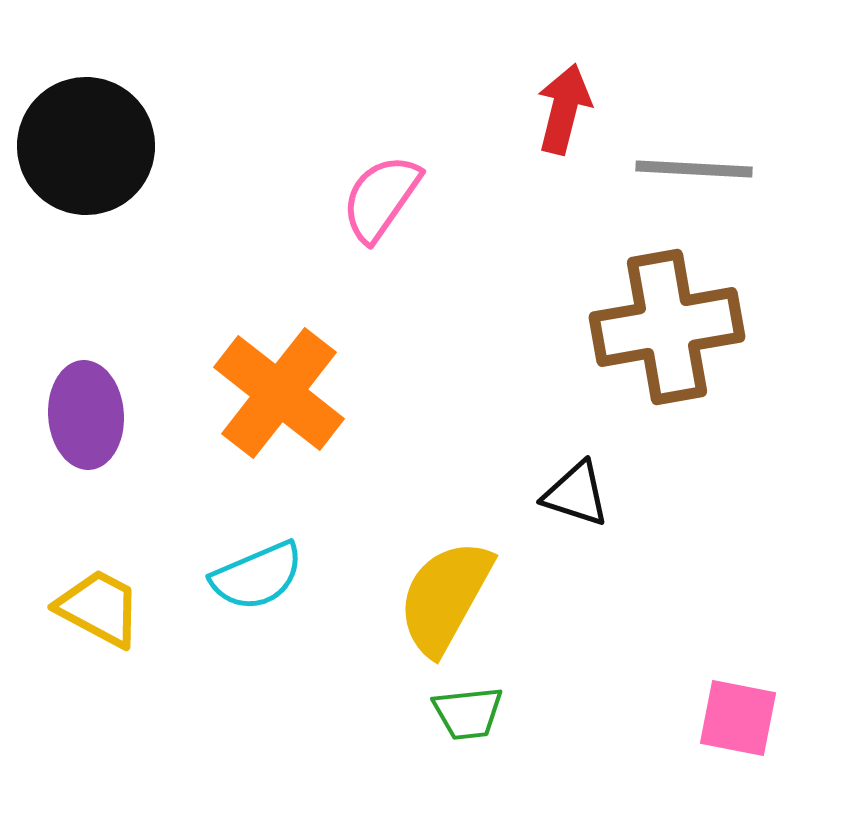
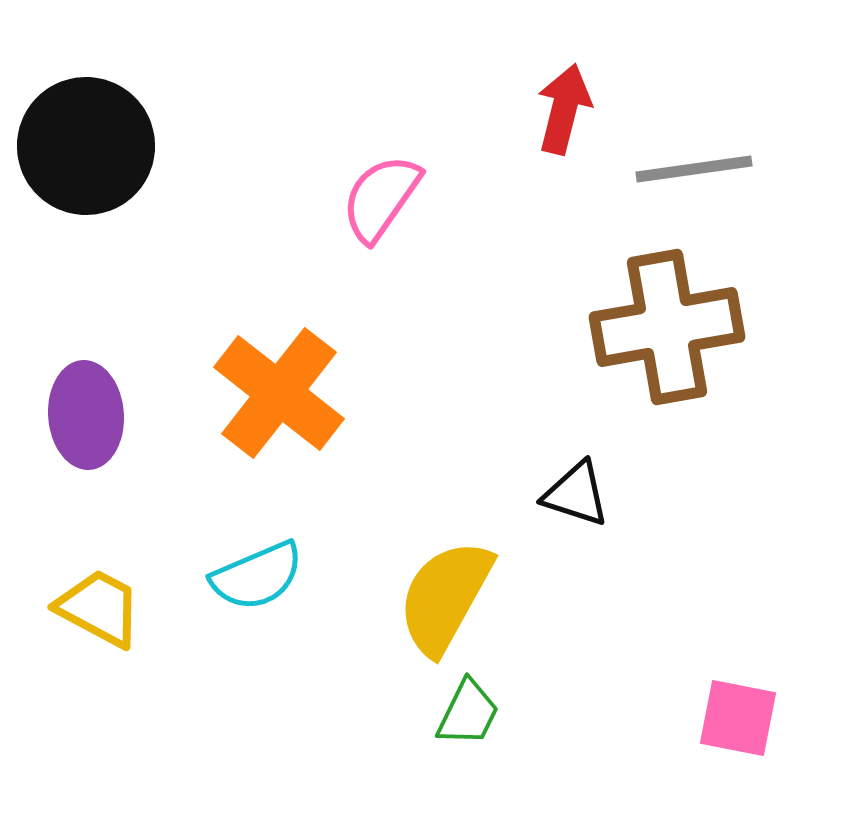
gray line: rotated 11 degrees counterclockwise
green trapezoid: rotated 58 degrees counterclockwise
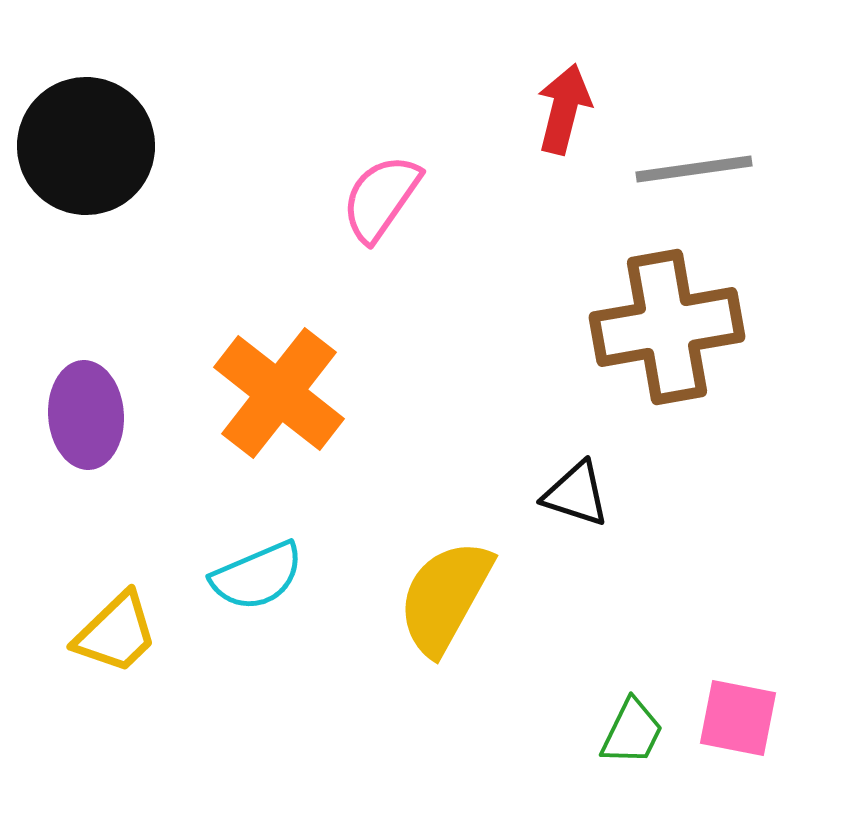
yellow trapezoid: moved 17 px right, 25 px down; rotated 108 degrees clockwise
green trapezoid: moved 164 px right, 19 px down
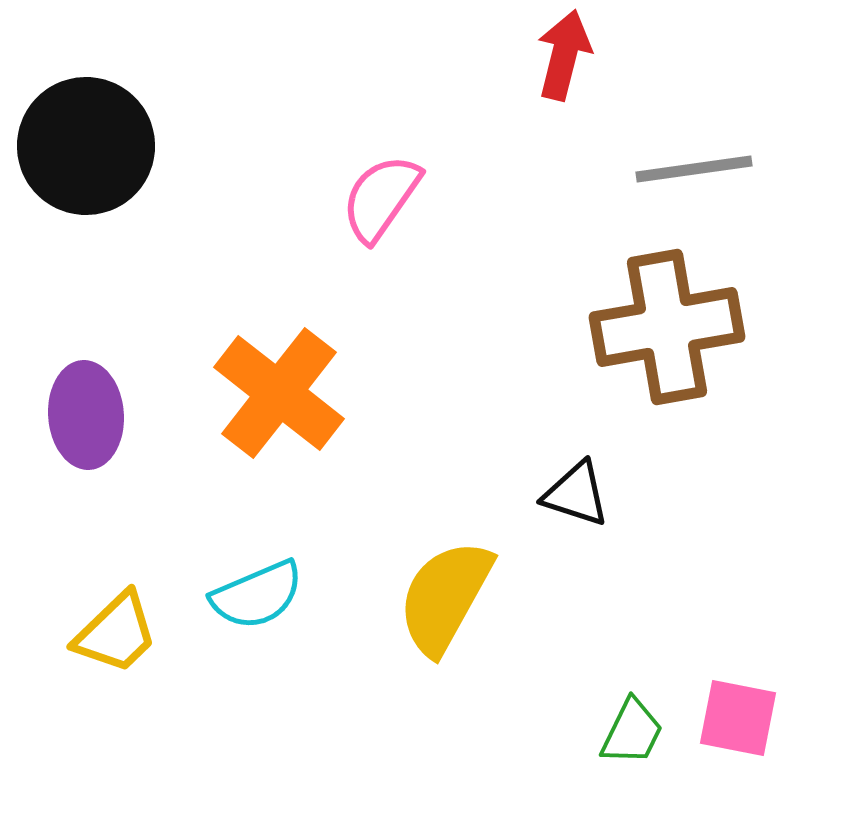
red arrow: moved 54 px up
cyan semicircle: moved 19 px down
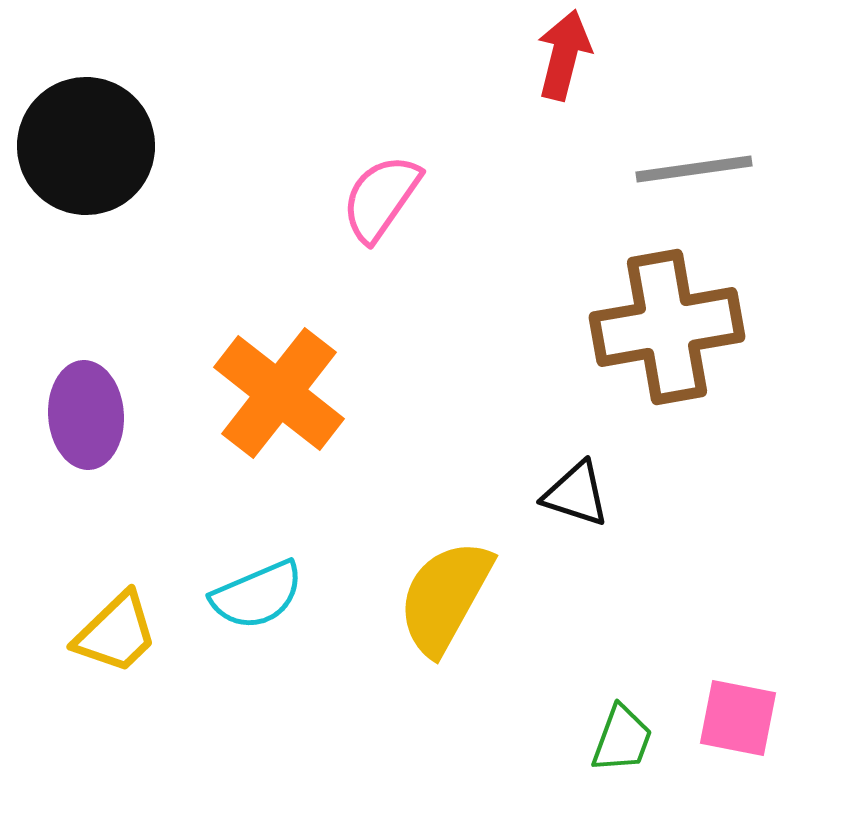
green trapezoid: moved 10 px left, 7 px down; rotated 6 degrees counterclockwise
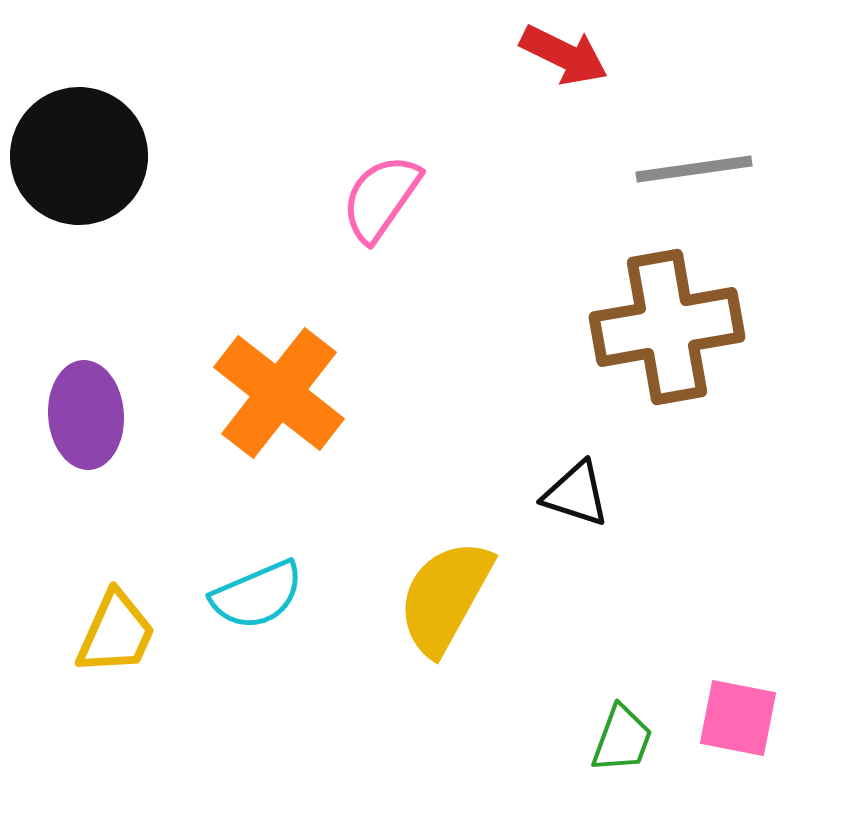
red arrow: rotated 102 degrees clockwise
black circle: moved 7 px left, 10 px down
yellow trapezoid: rotated 22 degrees counterclockwise
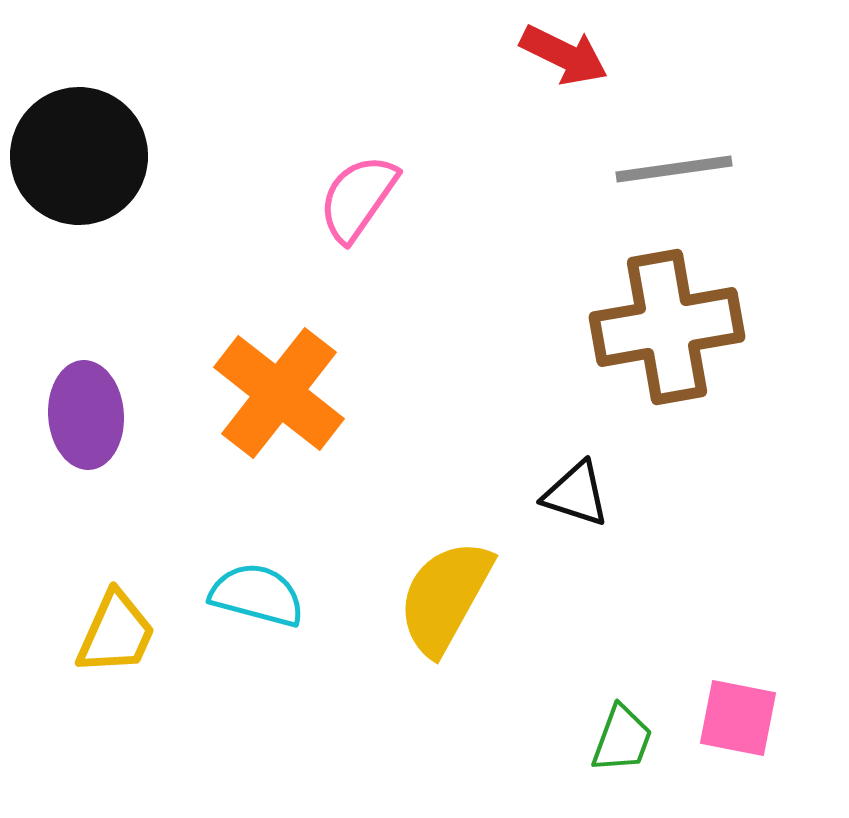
gray line: moved 20 px left
pink semicircle: moved 23 px left
cyan semicircle: rotated 142 degrees counterclockwise
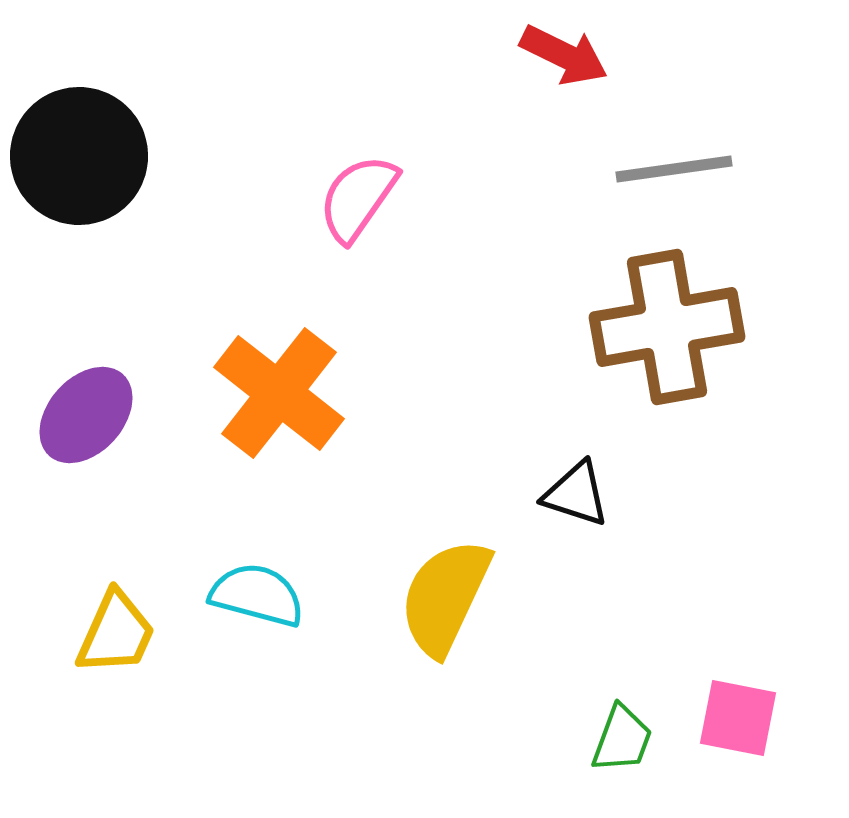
purple ellipse: rotated 46 degrees clockwise
yellow semicircle: rotated 4 degrees counterclockwise
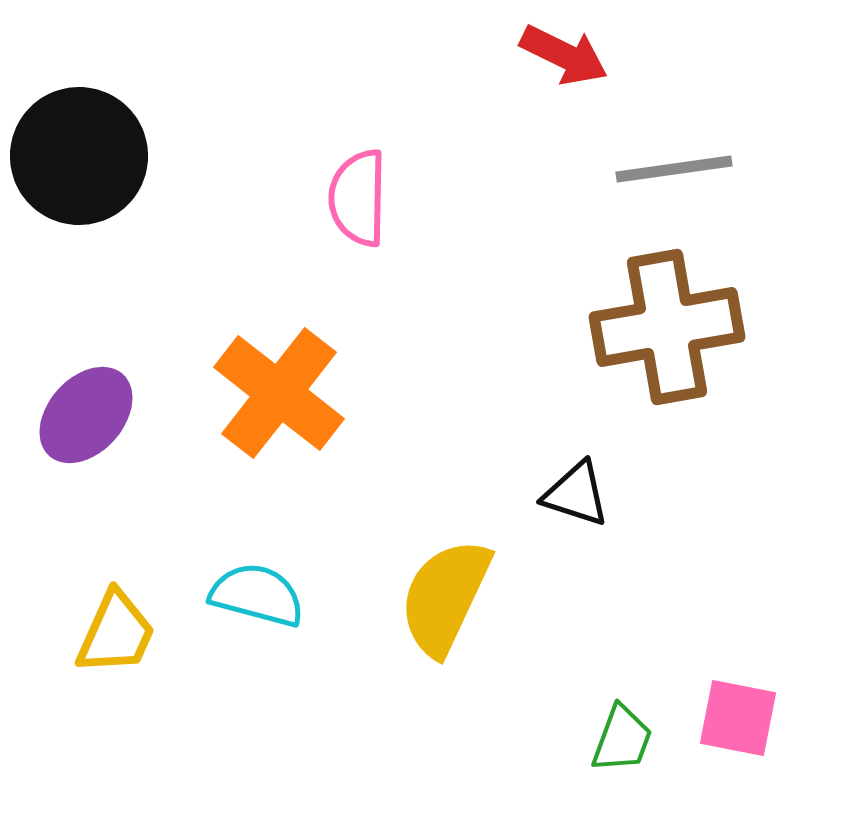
pink semicircle: rotated 34 degrees counterclockwise
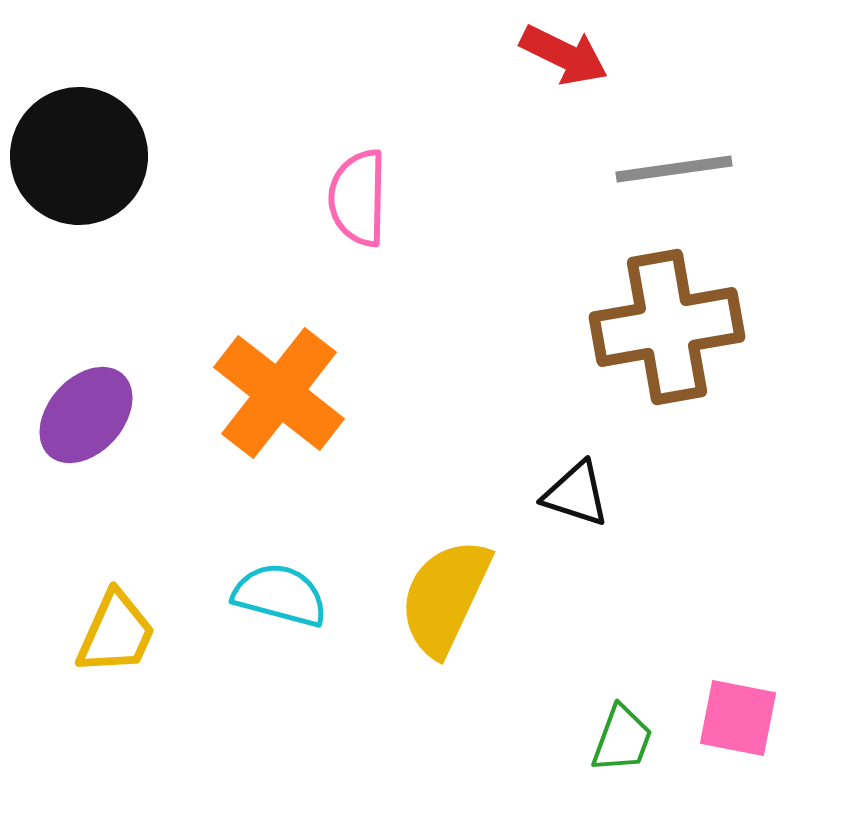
cyan semicircle: moved 23 px right
